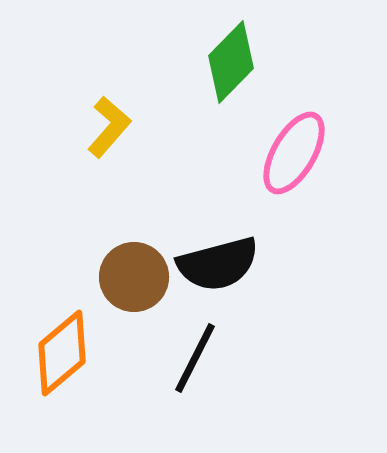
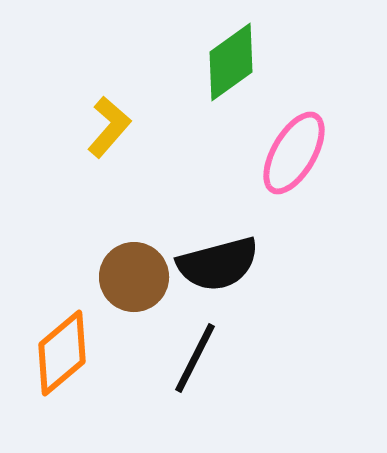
green diamond: rotated 10 degrees clockwise
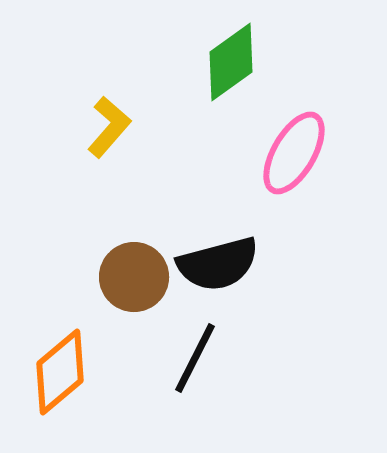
orange diamond: moved 2 px left, 19 px down
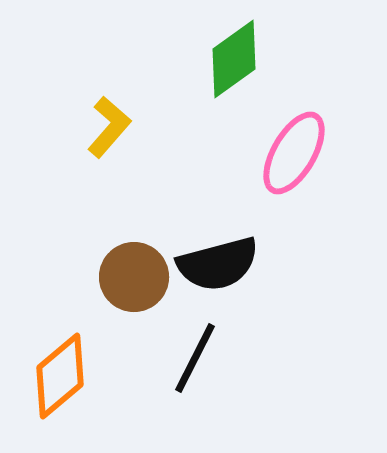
green diamond: moved 3 px right, 3 px up
orange diamond: moved 4 px down
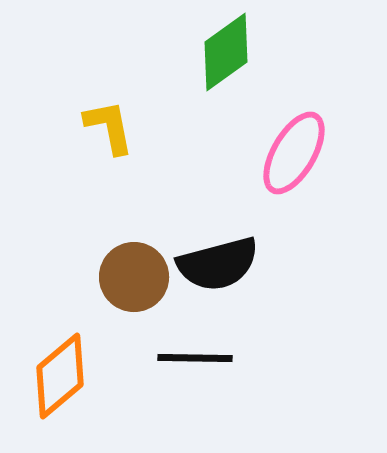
green diamond: moved 8 px left, 7 px up
yellow L-shape: rotated 52 degrees counterclockwise
black line: rotated 64 degrees clockwise
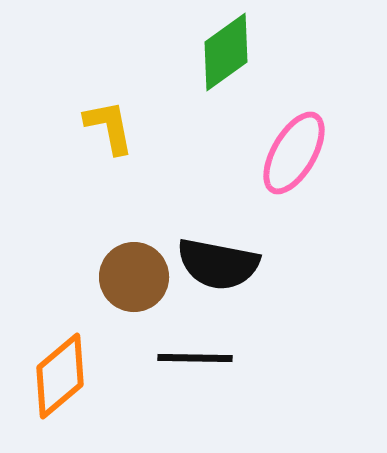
black semicircle: rotated 26 degrees clockwise
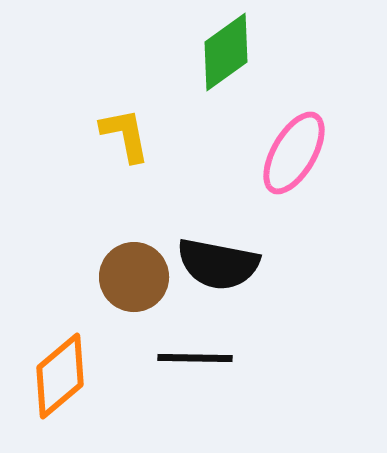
yellow L-shape: moved 16 px right, 8 px down
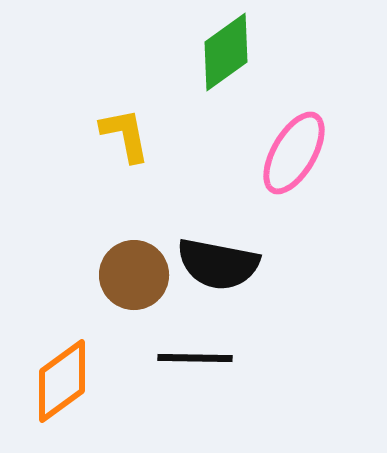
brown circle: moved 2 px up
orange diamond: moved 2 px right, 5 px down; rotated 4 degrees clockwise
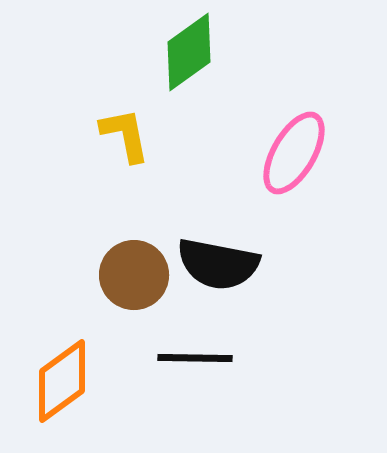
green diamond: moved 37 px left
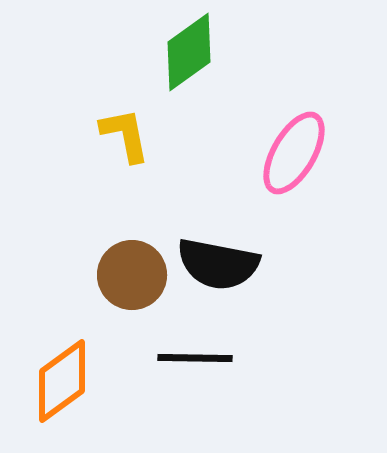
brown circle: moved 2 px left
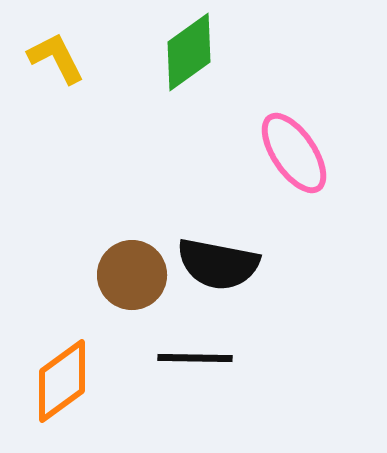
yellow L-shape: moved 69 px left, 77 px up; rotated 16 degrees counterclockwise
pink ellipse: rotated 64 degrees counterclockwise
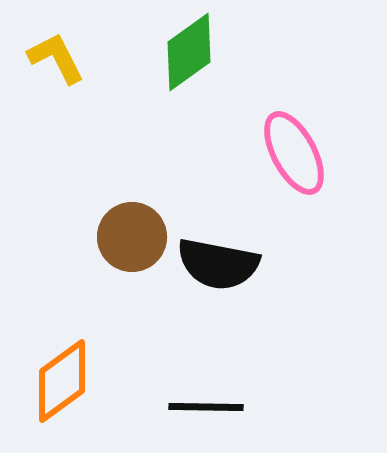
pink ellipse: rotated 6 degrees clockwise
brown circle: moved 38 px up
black line: moved 11 px right, 49 px down
